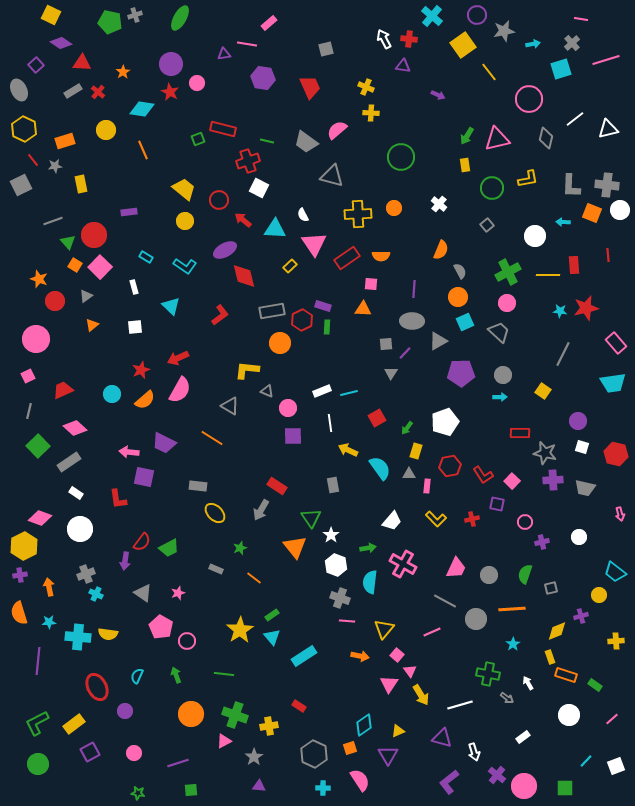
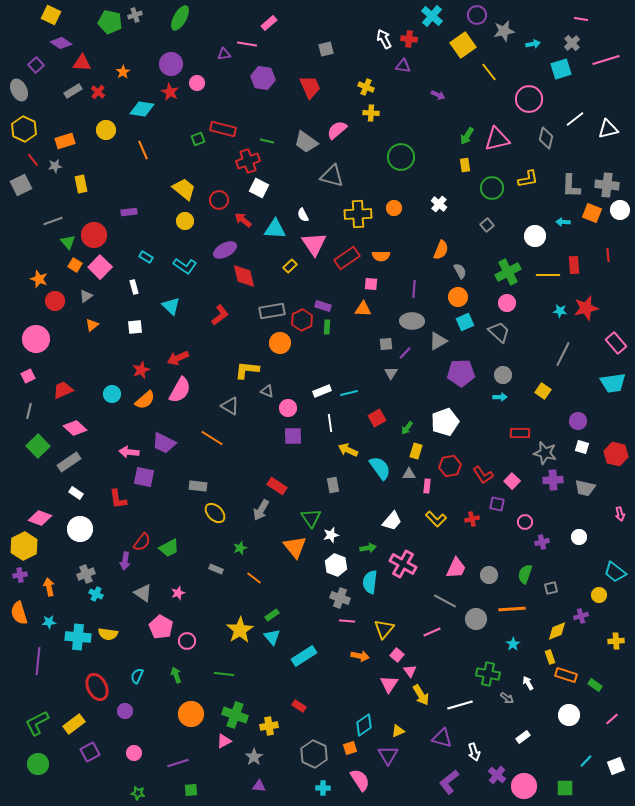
white star at (331, 535): rotated 21 degrees clockwise
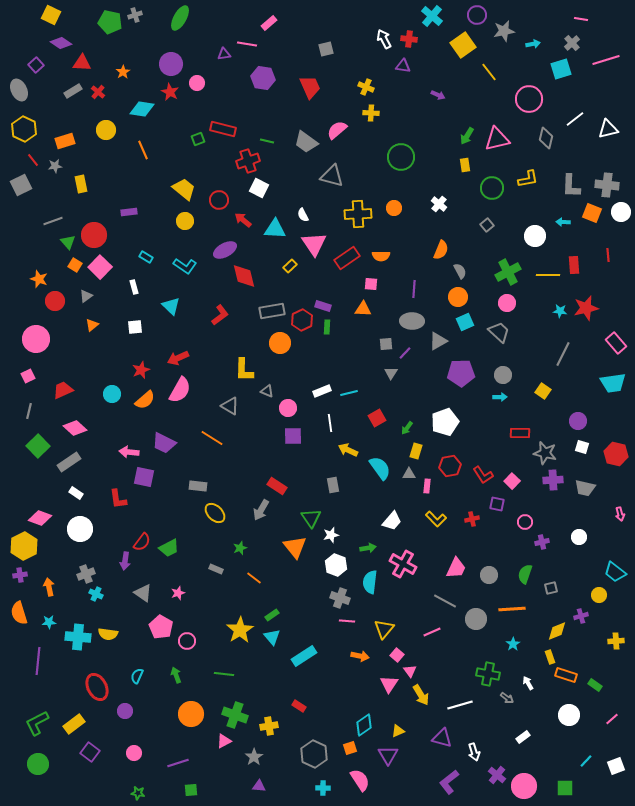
white circle at (620, 210): moved 1 px right, 2 px down
yellow L-shape at (247, 370): moved 3 px left; rotated 95 degrees counterclockwise
purple square at (90, 752): rotated 24 degrees counterclockwise
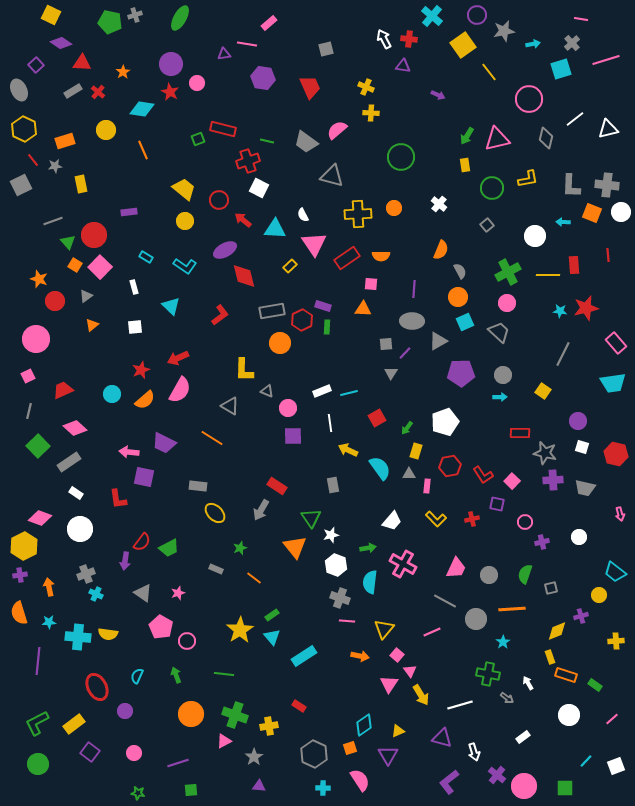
cyan star at (513, 644): moved 10 px left, 2 px up
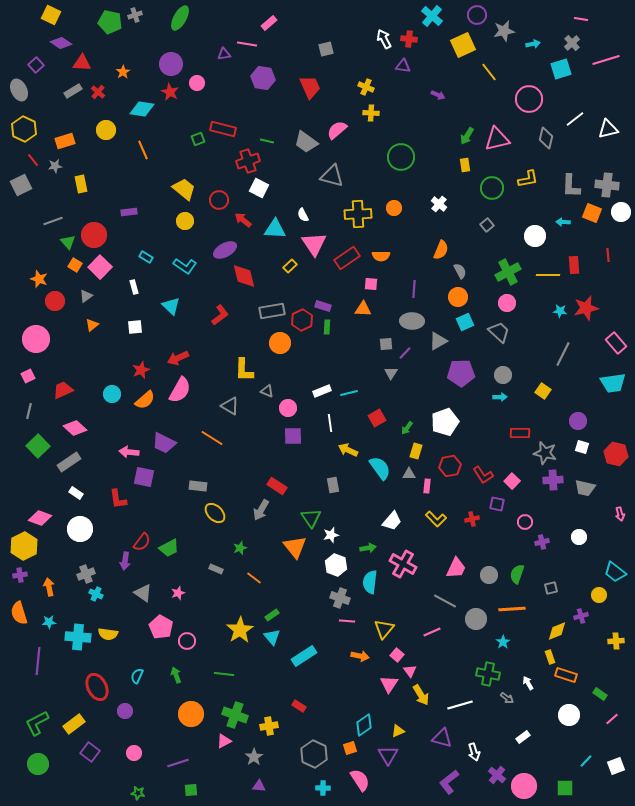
yellow square at (463, 45): rotated 10 degrees clockwise
green semicircle at (525, 574): moved 8 px left
green rectangle at (595, 685): moved 5 px right, 9 px down
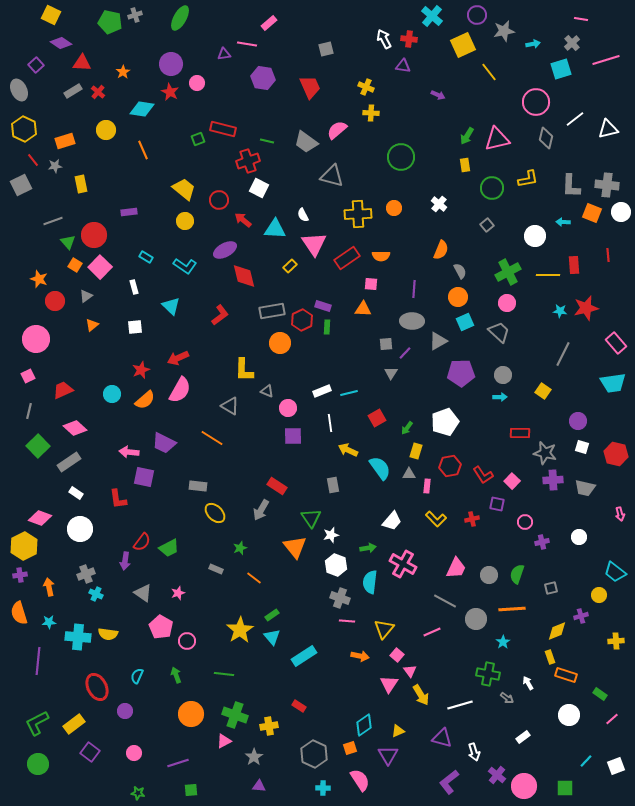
pink circle at (529, 99): moved 7 px right, 3 px down
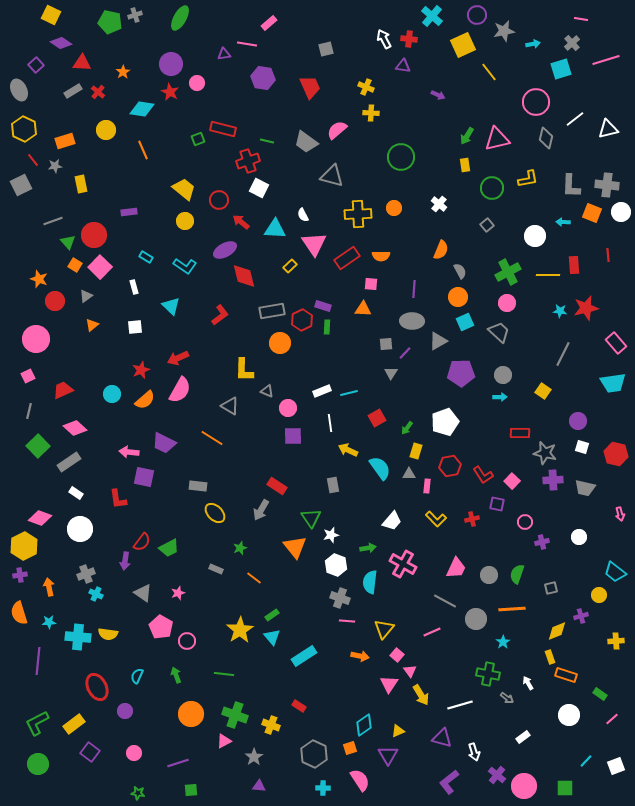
red arrow at (243, 220): moved 2 px left, 2 px down
yellow cross at (269, 726): moved 2 px right, 1 px up; rotated 30 degrees clockwise
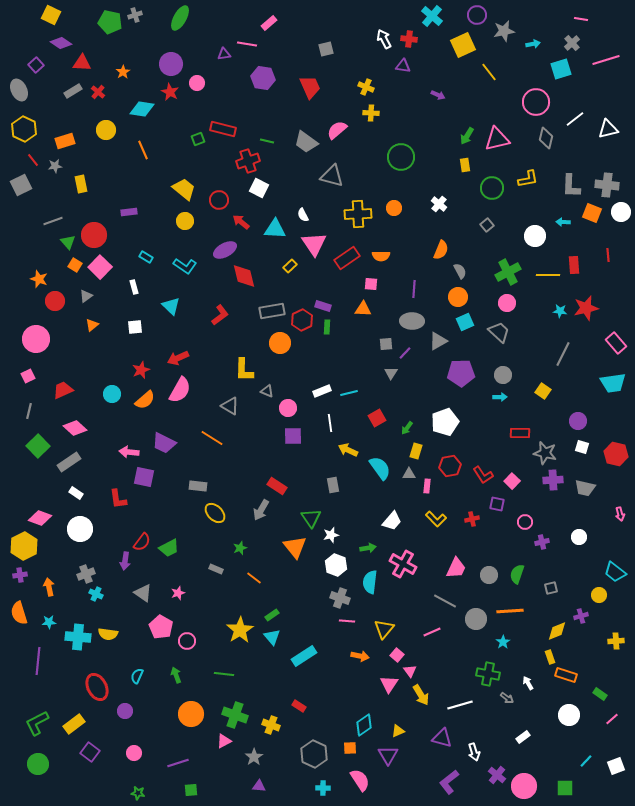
orange line at (512, 609): moved 2 px left, 2 px down
orange square at (350, 748): rotated 16 degrees clockwise
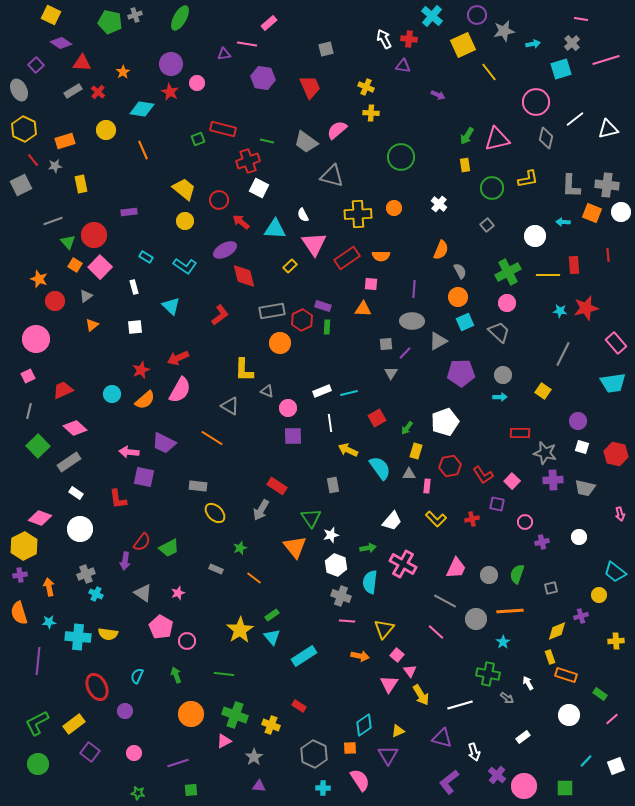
gray cross at (340, 598): moved 1 px right, 2 px up
pink line at (432, 632): moved 4 px right; rotated 66 degrees clockwise
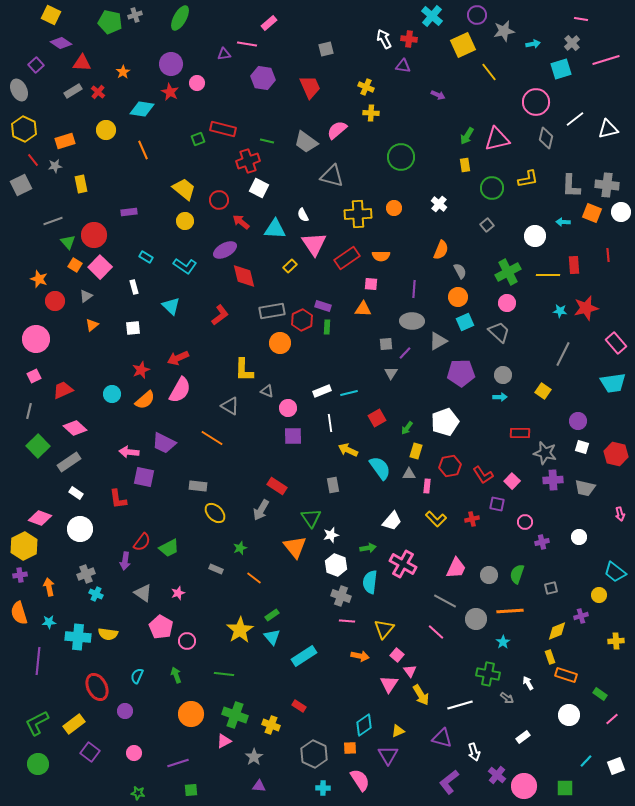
white square at (135, 327): moved 2 px left, 1 px down
pink square at (28, 376): moved 6 px right
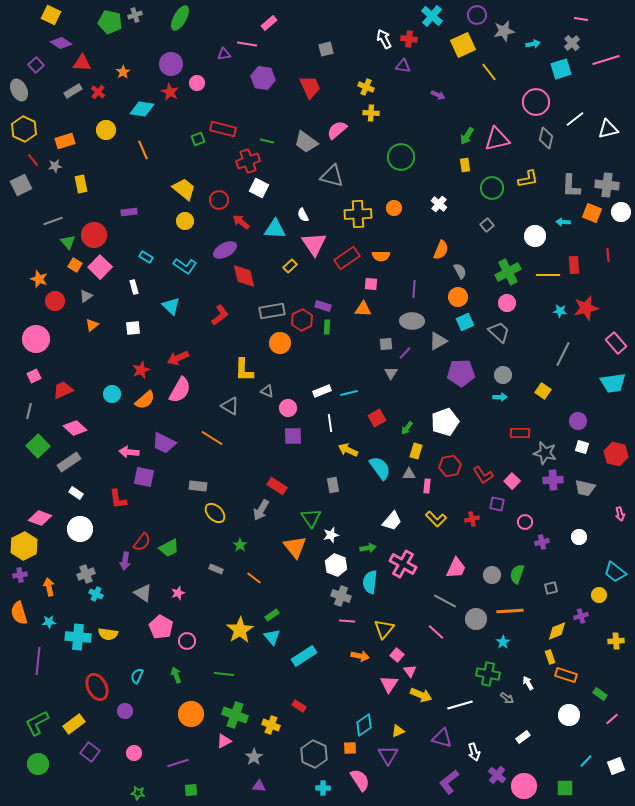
green star at (240, 548): moved 3 px up; rotated 16 degrees counterclockwise
gray circle at (489, 575): moved 3 px right
yellow arrow at (421, 695): rotated 35 degrees counterclockwise
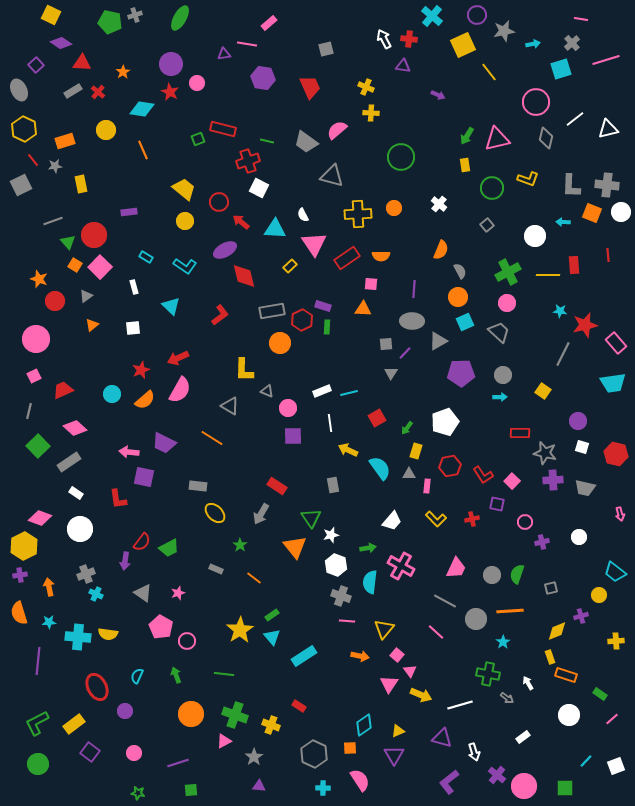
yellow L-shape at (528, 179): rotated 30 degrees clockwise
red circle at (219, 200): moved 2 px down
red star at (586, 308): moved 1 px left, 17 px down
gray arrow at (261, 510): moved 4 px down
pink cross at (403, 564): moved 2 px left, 2 px down
purple triangle at (388, 755): moved 6 px right
